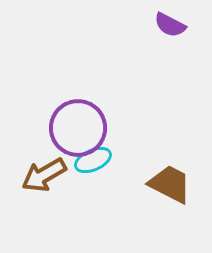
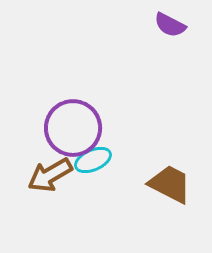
purple circle: moved 5 px left
brown arrow: moved 6 px right
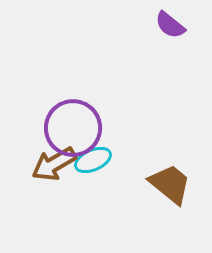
purple semicircle: rotated 12 degrees clockwise
brown arrow: moved 4 px right, 11 px up
brown trapezoid: rotated 12 degrees clockwise
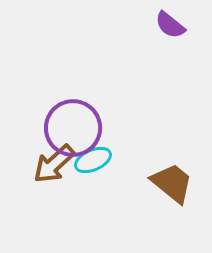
brown arrow: rotated 12 degrees counterclockwise
brown trapezoid: moved 2 px right, 1 px up
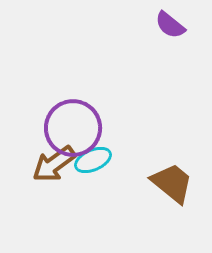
brown arrow: rotated 6 degrees clockwise
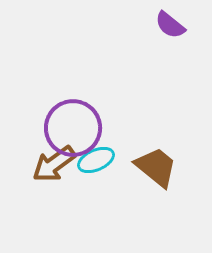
cyan ellipse: moved 3 px right
brown trapezoid: moved 16 px left, 16 px up
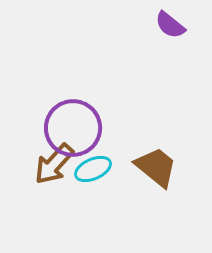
cyan ellipse: moved 3 px left, 9 px down
brown arrow: rotated 12 degrees counterclockwise
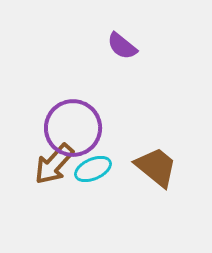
purple semicircle: moved 48 px left, 21 px down
